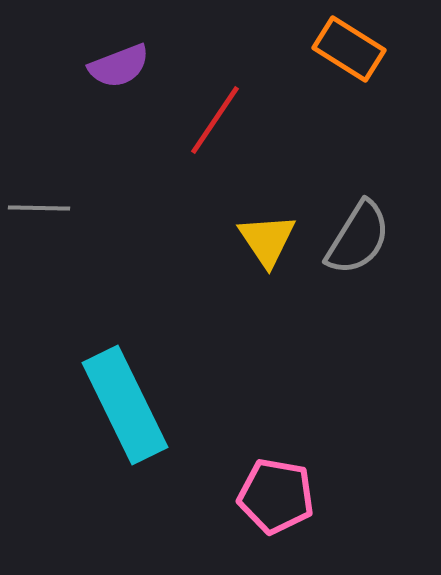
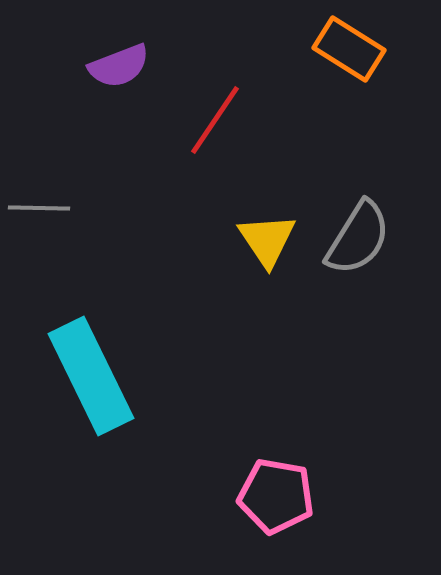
cyan rectangle: moved 34 px left, 29 px up
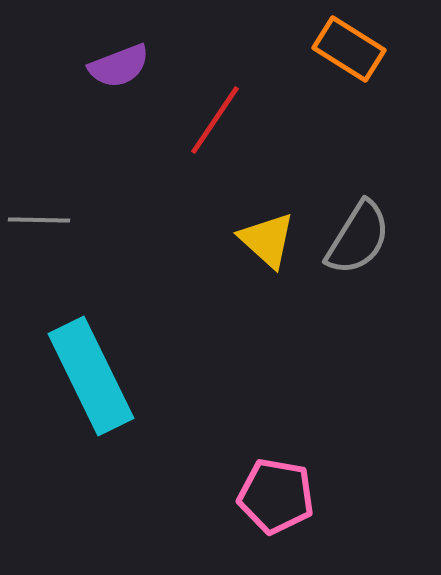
gray line: moved 12 px down
yellow triangle: rotated 14 degrees counterclockwise
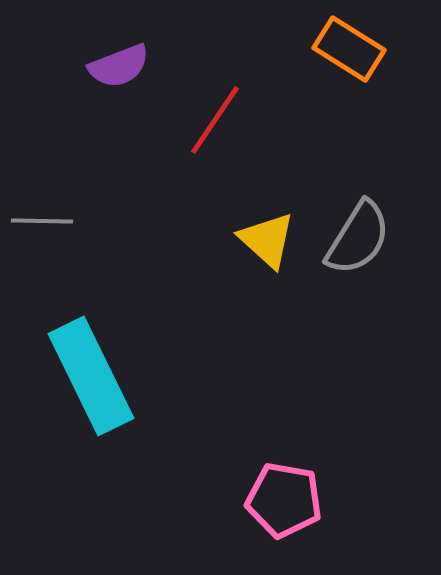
gray line: moved 3 px right, 1 px down
pink pentagon: moved 8 px right, 4 px down
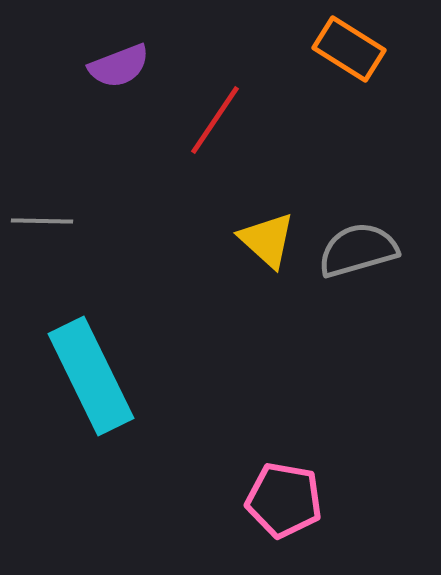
gray semicircle: moved 12 px down; rotated 138 degrees counterclockwise
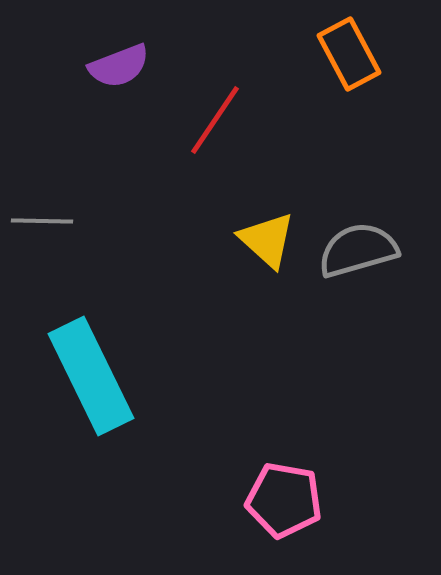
orange rectangle: moved 5 px down; rotated 30 degrees clockwise
